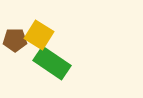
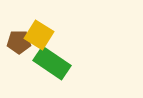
brown pentagon: moved 4 px right, 2 px down
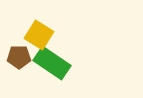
brown pentagon: moved 15 px down
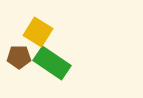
yellow square: moved 1 px left, 3 px up
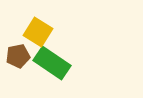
brown pentagon: moved 1 px left, 1 px up; rotated 10 degrees counterclockwise
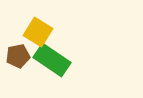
green rectangle: moved 3 px up
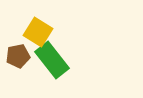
green rectangle: rotated 18 degrees clockwise
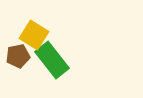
yellow square: moved 4 px left, 3 px down
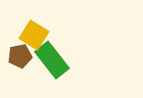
brown pentagon: moved 2 px right
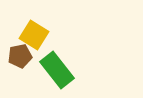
green rectangle: moved 5 px right, 10 px down
